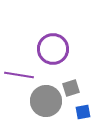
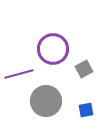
purple line: moved 1 px up; rotated 24 degrees counterclockwise
gray square: moved 13 px right, 19 px up; rotated 12 degrees counterclockwise
blue square: moved 3 px right, 2 px up
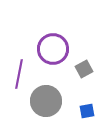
purple line: rotated 64 degrees counterclockwise
blue square: moved 1 px right, 1 px down
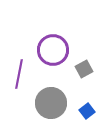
purple circle: moved 1 px down
gray circle: moved 5 px right, 2 px down
blue square: rotated 28 degrees counterclockwise
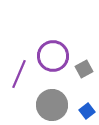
purple circle: moved 6 px down
purple line: rotated 12 degrees clockwise
gray circle: moved 1 px right, 2 px down
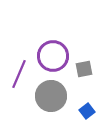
gray square: rotated 18 degrees clockwise
gray circle: moved 1 px left, 9 px up
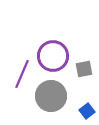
purple line: moved 3 px right
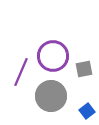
purple line: moved 1 px left, 2 px up
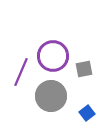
blue square: moved 2 px down
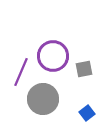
gray circle: moved 8 px left, 3 px down
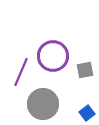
gray square: moved 1 px right, 1 px down
gray circle: moved 5 px down
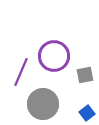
purple circle: moved 1 px right
gray square: moved 5 px down
